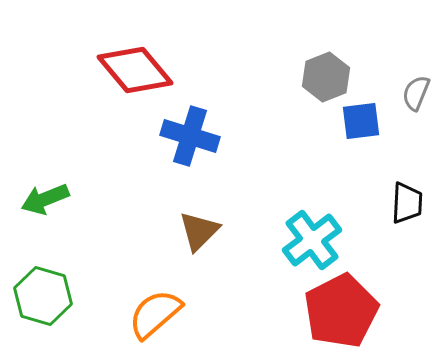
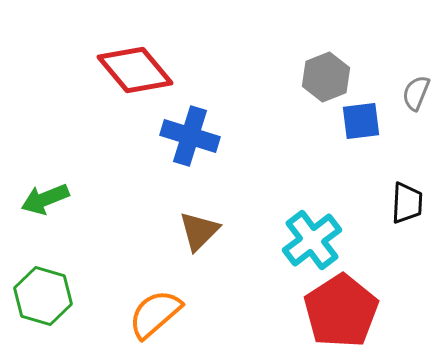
red pentagon: rotated 6 degrees counterclockwise
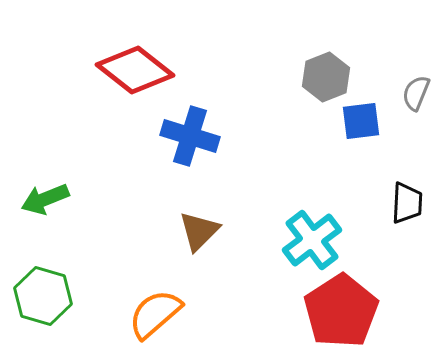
red diamond: rotated 12 degrees counterclockwise
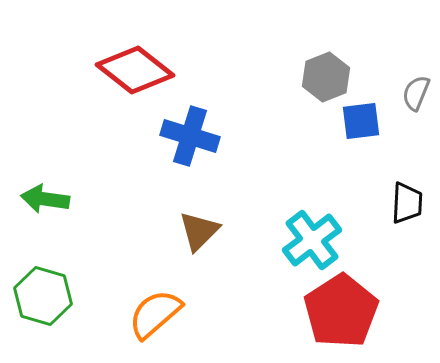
green arrow: rotated 30 degrees clockwise
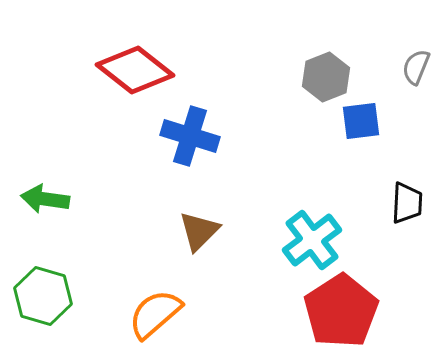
gray semicircle: moved 26 px up
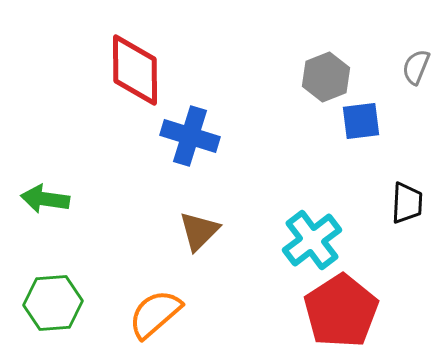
red diamond: rotated 52 degrees clockwise
green hexagon: moved 10 px right, 7 px down; rotated 20 degrees counterclockwise
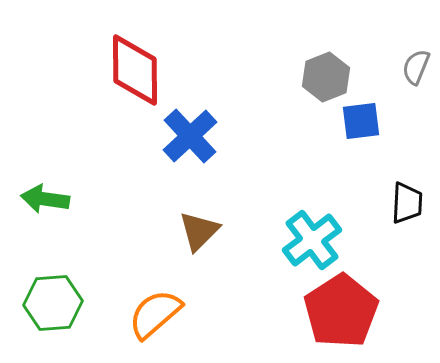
blue cross: rotated 30 degrees clockwise
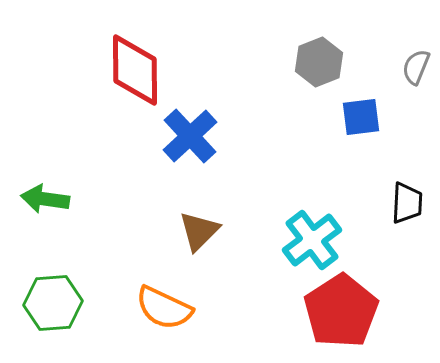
gray hexagon: moved 7 px left, 15 px up
blue square: moved 4 px up
orange semicircle: moved 9 px right, 6 px up; rotated 114 degrees counterclockwise
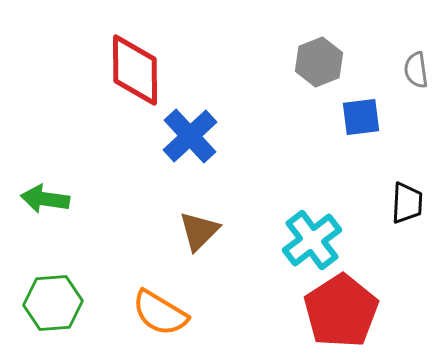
gray semicircle: moved 3 px down; rotated 30 degrees counterclockwise
orange semicircle: moved 4 px left, 5 px down; rotated 6 degrees clockwise
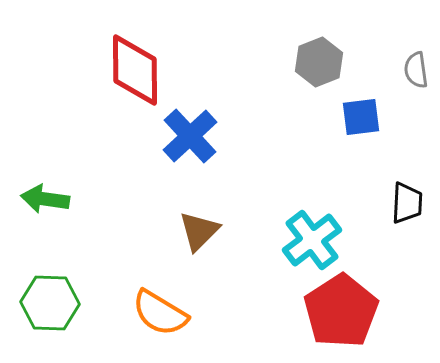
green hexagon: moved 3 px left; rotated 6 degrees clockwise
